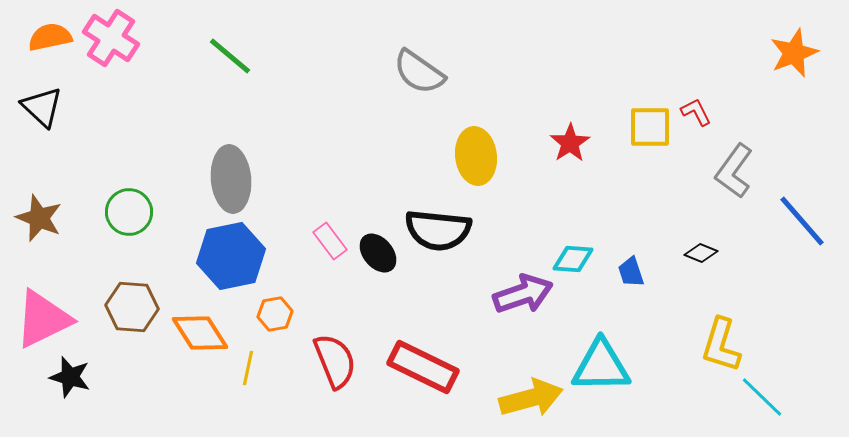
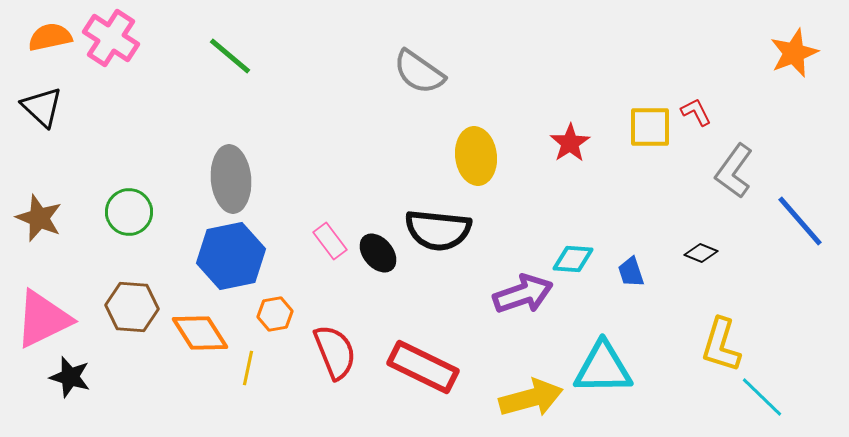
blue line: moved 2 px left
red semicircle: moved 9 px up
cyan triangle: moved 2 px right, 2 px down
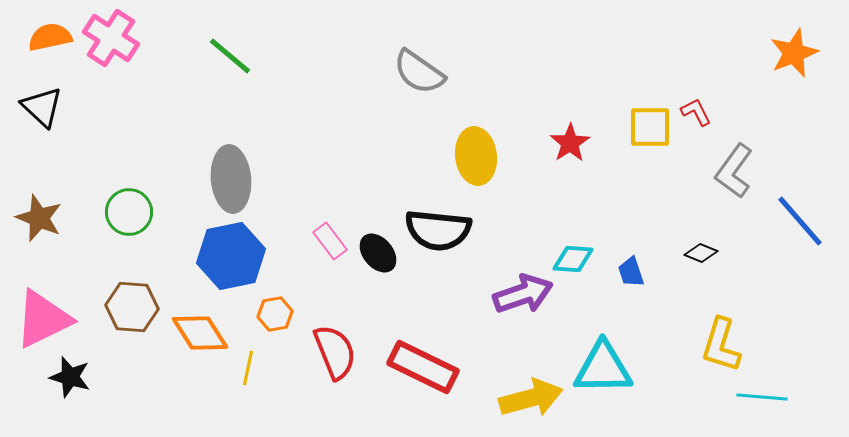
cyan line: rotated 39 degrees counterclockwise
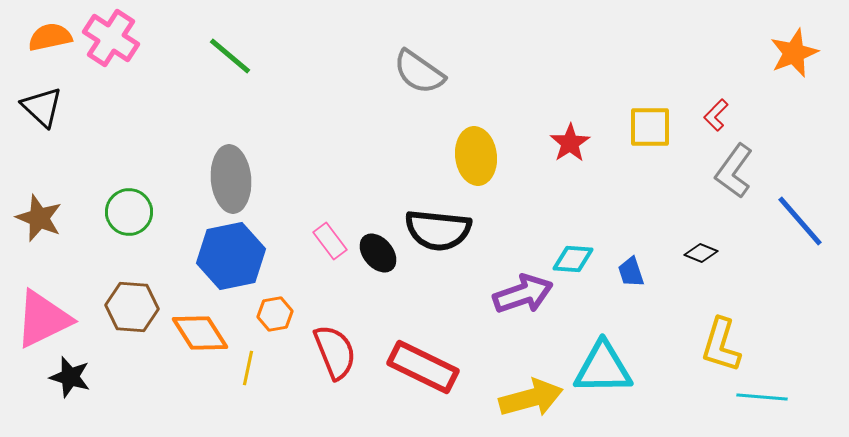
red L-shape: moved 20 px right, 3 px down; rotated 108 degrees counterclockwise
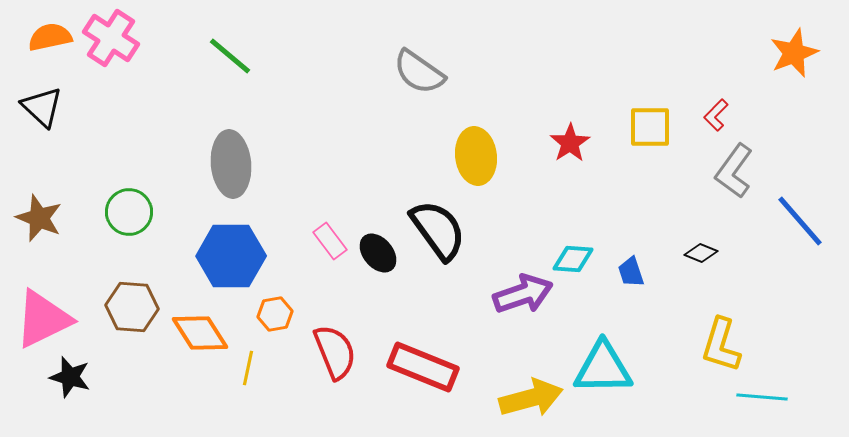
gray ellipse: moved 15 px up
black semicircle: rotated 132 degrees counterclockwise
blue hexagon: rotated 12 degrees clockwise
red rectangle: rotated 4 degrees counterclockwise
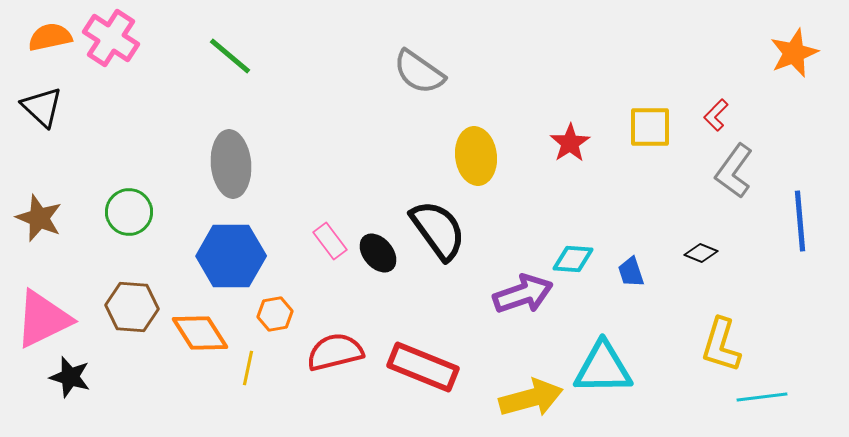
blue line: rotated 36 degrees clockwise
red semicircle: rotated 82 degrees counterclockwise
cyan line: rotated 12 degrees counterclockwise
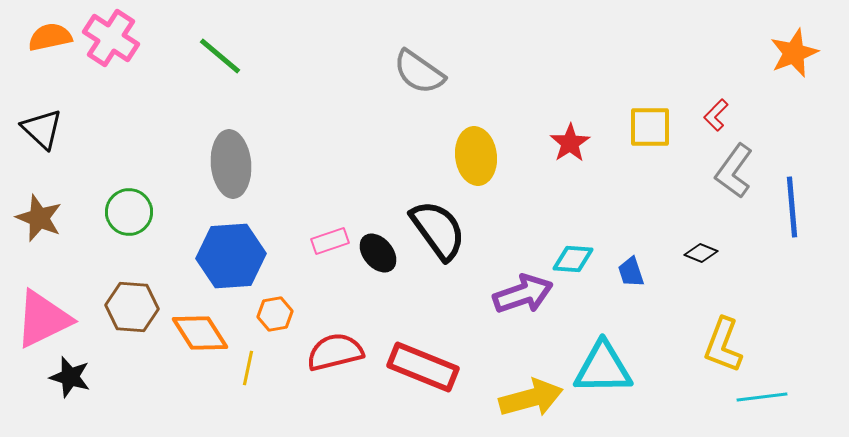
green line: moved 10 px left
black triangle: moved 22 px down
blue line: moved 8 px left, 14 px up
pink rectangle: rotated 72 degrees counterclockwise
blue hexagon: rotated 4 degrees counterclockwise
yellow L-shape: moved 2 px right; rotated 4 degrees clockwise
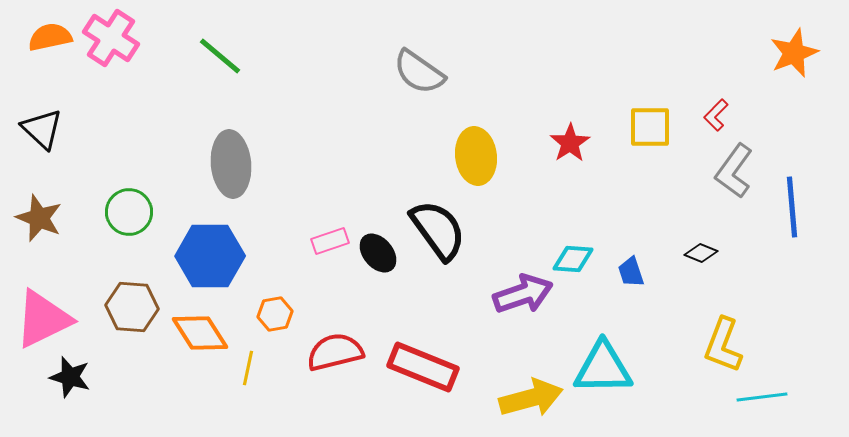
blue hexagon: moved 21 px left; rotated 4 degrees clockwise
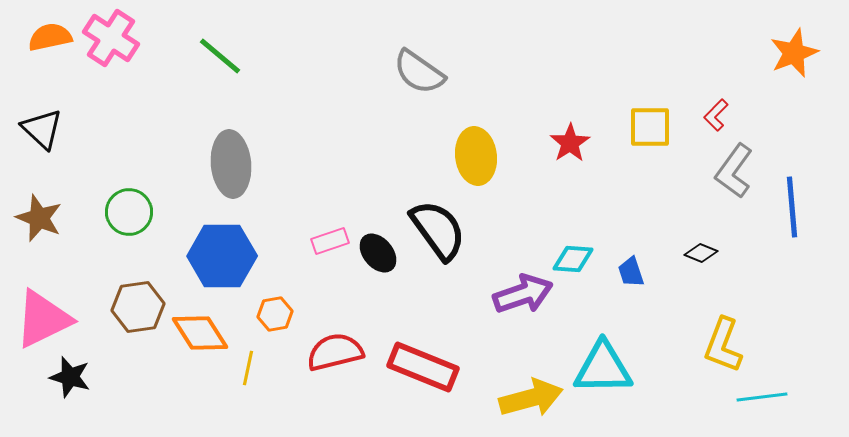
blue hexagon: moved 12 px right
brown hexagon: moved 6 px right; rotated 12 degrees counterclockwise
